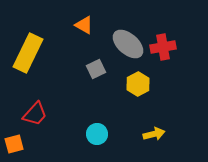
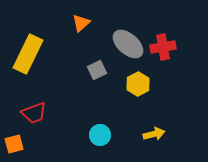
orange triangle: moved 3 px left, 2 px up; rotated 48 degrees clockwise
yellow rectangle: moved 1 px down
gray square: moved 1 px right, 1 px down
red trapezoid: moved 1 px left, 1 px up; rotated 28 degrees clockwise
cyan circle: moved 3 px right, 1 px down
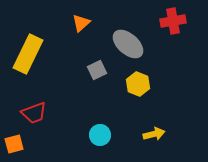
red cross: moved 10 px right, 26 px up
yellow hexagon: rotated 10 degrees counterclockwise
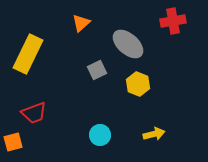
orange square: moved 1 px left, 2 px up
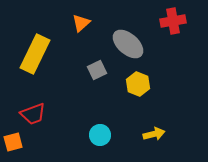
yellow rectangle: moved 7 px right
red trapezoid: moved 1 px left, 1 px down
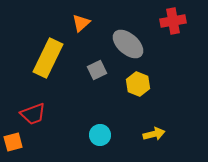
yellow rectangle: moved 13 px right, 4 px down
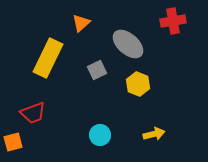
red trapezoid: moved 1 px up
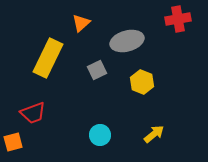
red cross: moved 5 px right, 2 px up
gray ellipse: moved 1 px left, 3 px up; rotated 56 degrees counterclockwise
yellow hexagon: moved 4 px right, 2 px up
yellow arrow: rotated 25 degrees counterclockwise
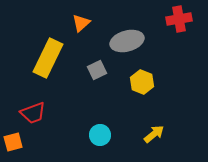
red cross: moved 1 px right
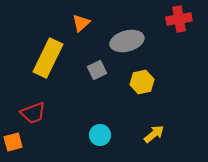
yellow hexagon: rotated 25 degrees clockwise
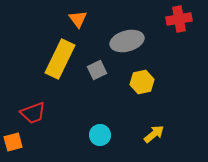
orange triangle: moved 3 px left, 4 px up; rotated 24 degrees counterclockwise
yellow rectangle: moved 12 px right, 1 px down
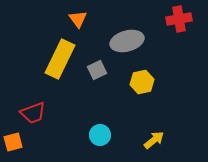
yellow arrow: moved 6 px down
